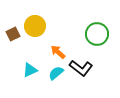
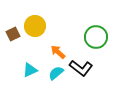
green circle: moved 1 px left, 3 px down
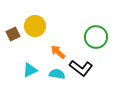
cyan semicircle: moved 1 px right, 1 px down; rotated 49 degrees clockwise
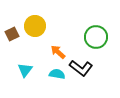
brown square: moved 1 px left
cyan triangle: moved 5 px left; rotated 28 degrees counterclockwise
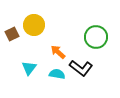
yellow circle: moved 1 px left, 1 px up
cyan triangle: moved 4 px right, 2 px up
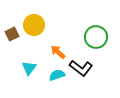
cyan semicircle: moved 1 px down; rotated 28 degrees counterclockwise
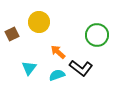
yellow circle: moved 5 px right, 3 px up
green circle: moved 1 px right, 2 px up
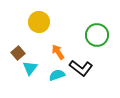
brown square: moved 6 px right, 19 px down; rotated 16 degrees counterclockwise
orange arrow: rotated 14 degrees clockwise
cyan triangle: moved 1 px right
